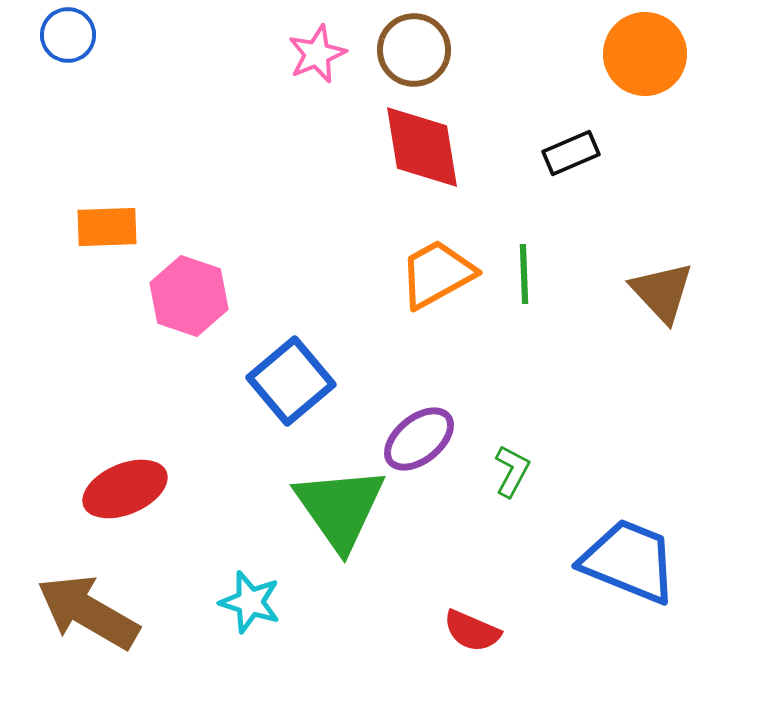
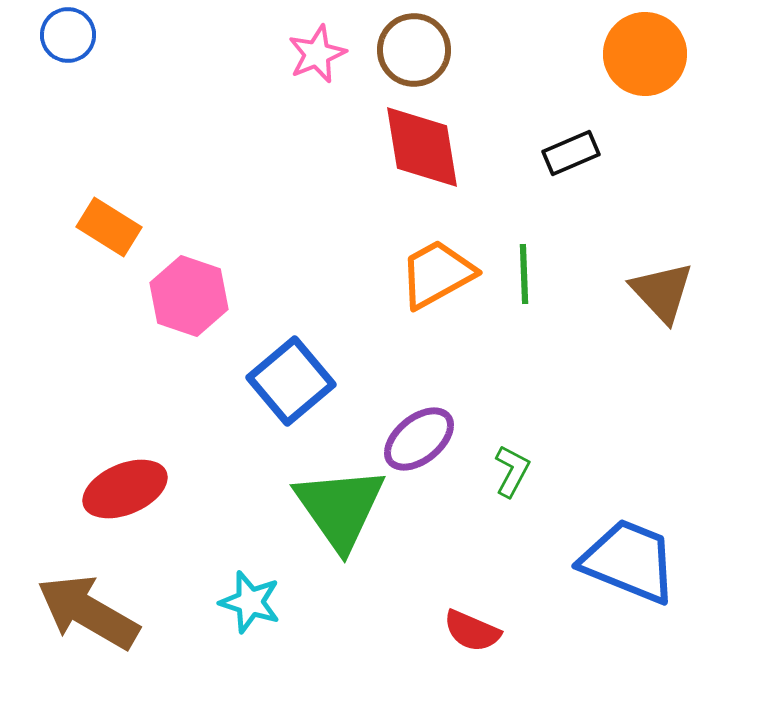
orange rectangle: moved 2 px right; rotated 34 degrees clockwise
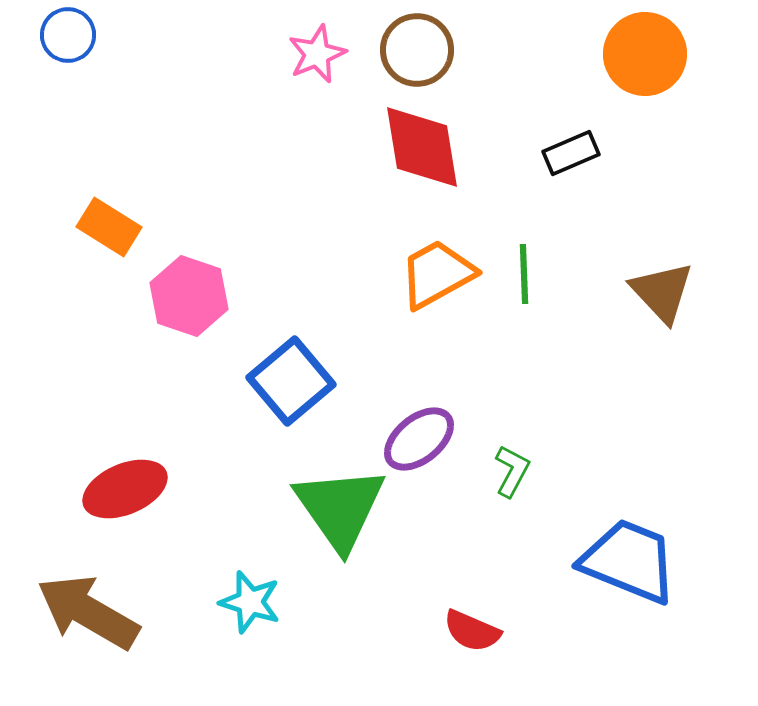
brown circle: moved 3 px right
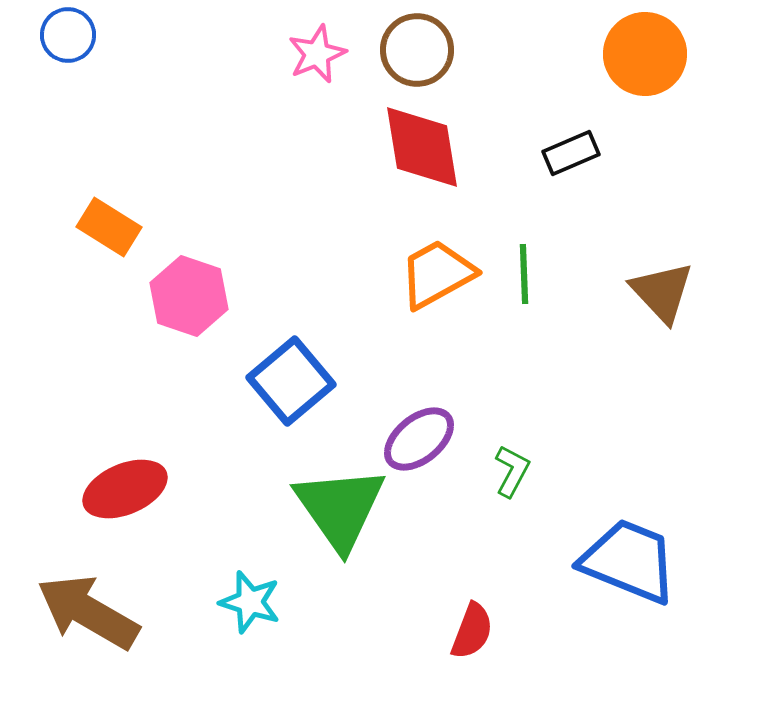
red semicircle: rotated 92 degrees counterclockwise
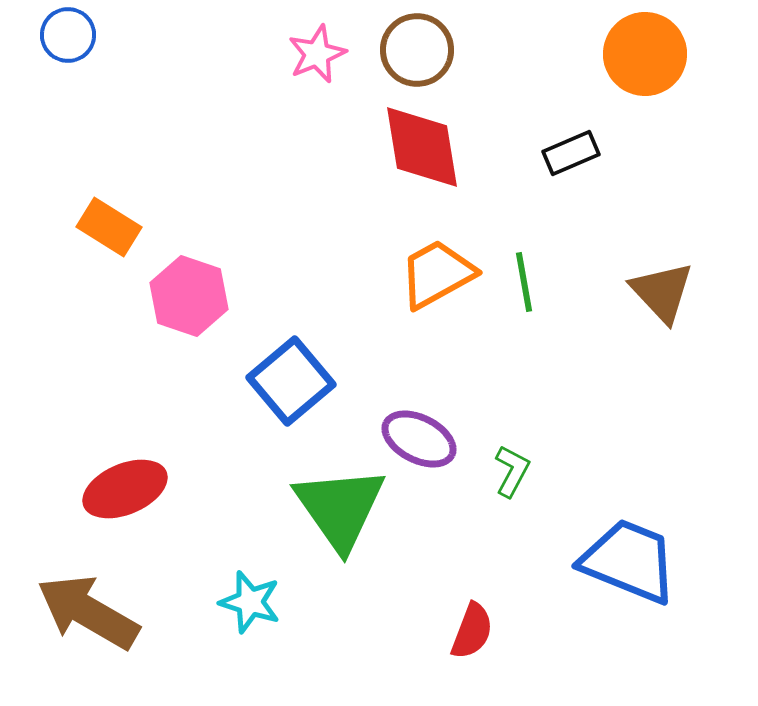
green line: moved 8 px down; rotated 8 degrees counterclockwise
purple ellipse: rotated 66 degrees clockwise
